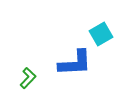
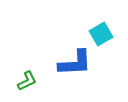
green L-shape: moved 1 px left, 3 px down; rotated 20 degrees clockwise
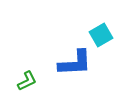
cyan square: moved 1 px down
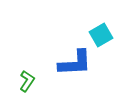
green L-shape: rotated 30 degrees counterclockwise
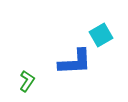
blue L-shape: moved 1 px up
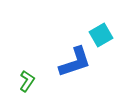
blue L-shape: rotated 15 degrees counterclockwise
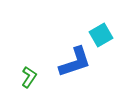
green L-shape: moved 2 px right, 4 px up
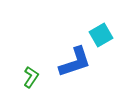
green L-shape: moved 2 px right
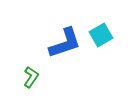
blue L-shape: moved 10 px left, 19 px up
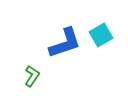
green L-shape: moved 1 px right, 1 px up
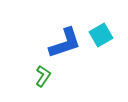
green L-shape: moved 11 px right
